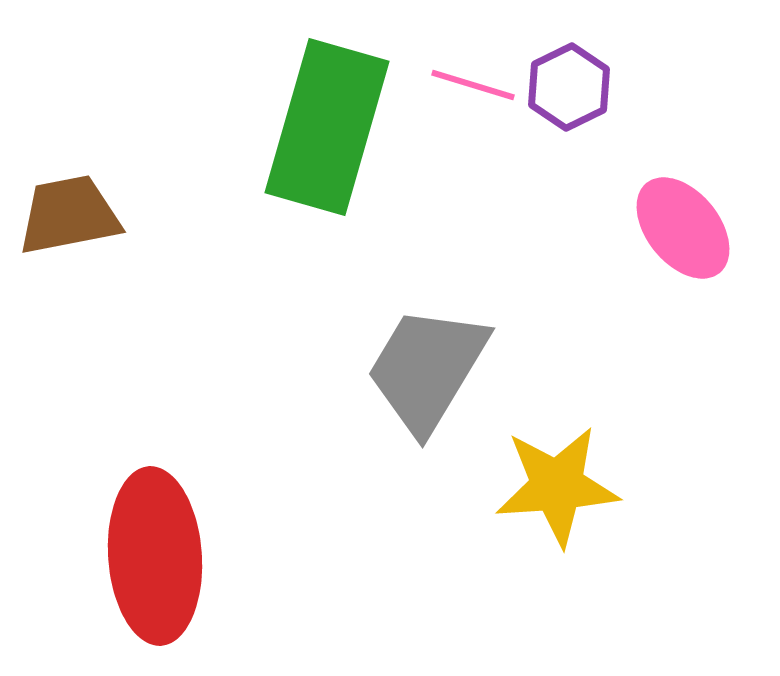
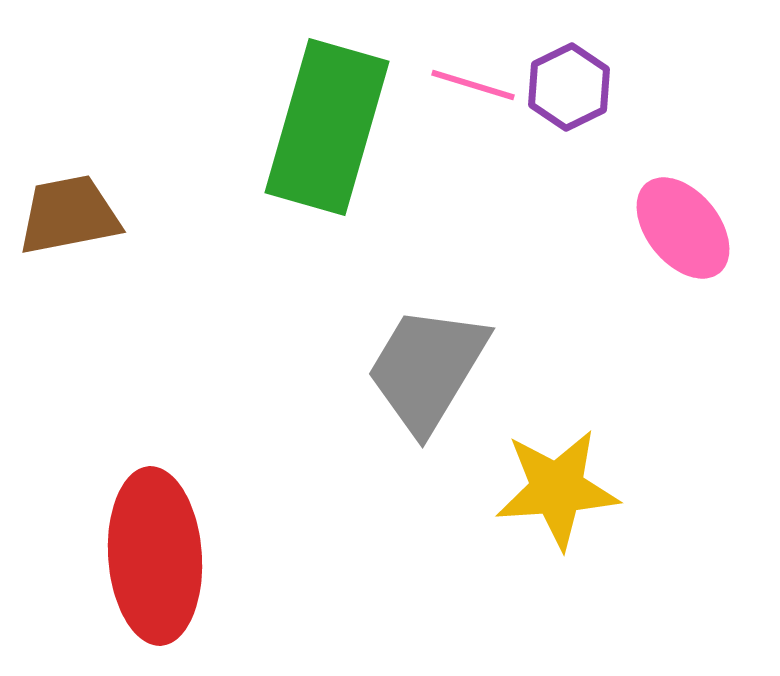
yellow star: moved 3 px down
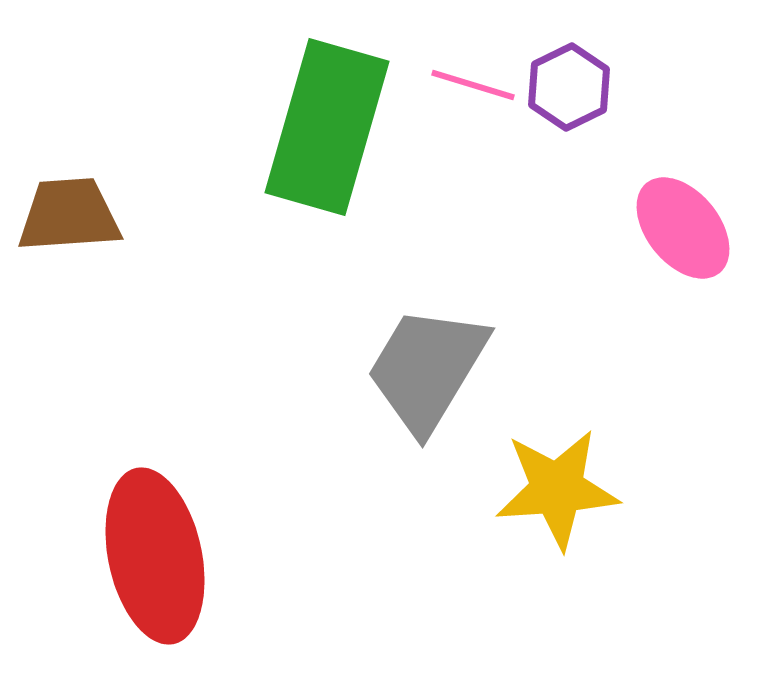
brown trapezoid: rotated 7 degrees clockwise
red ellipse: rotated 8 degrees counterclockwise
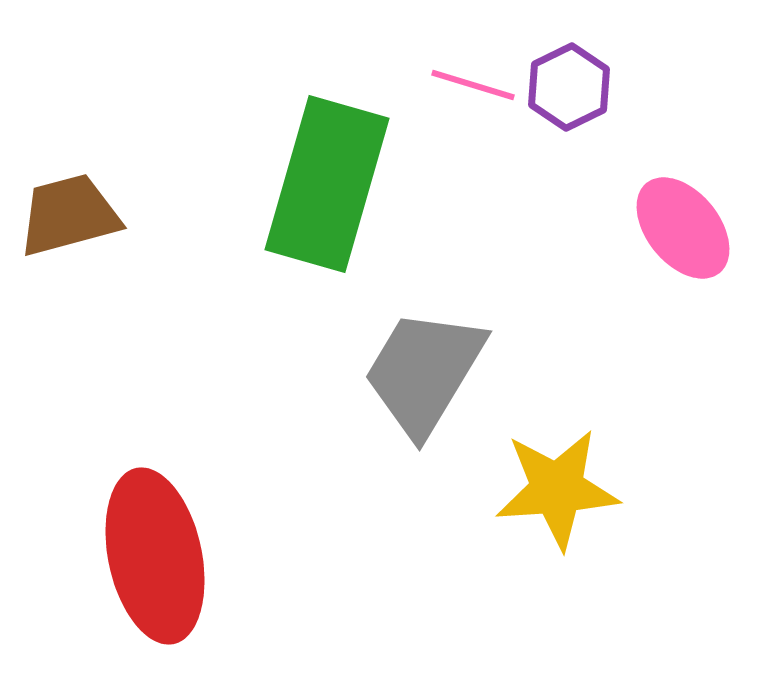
green rectangle: moved 57 px down
brown trapezoid: rotated 11 degrees counterclockwise
gray trapezoid: moved 3 px left, 3 px down
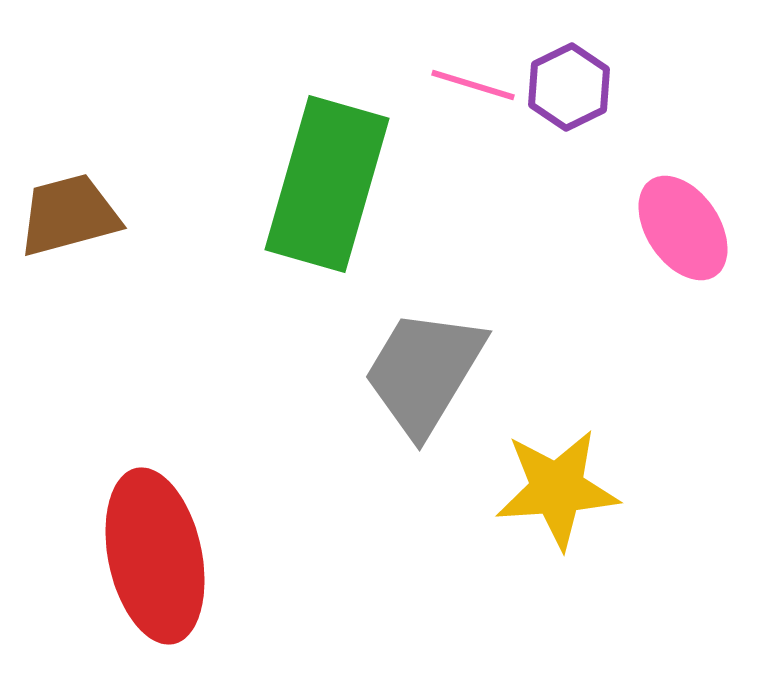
pink ellipse: rotated 5 degrees clockwise
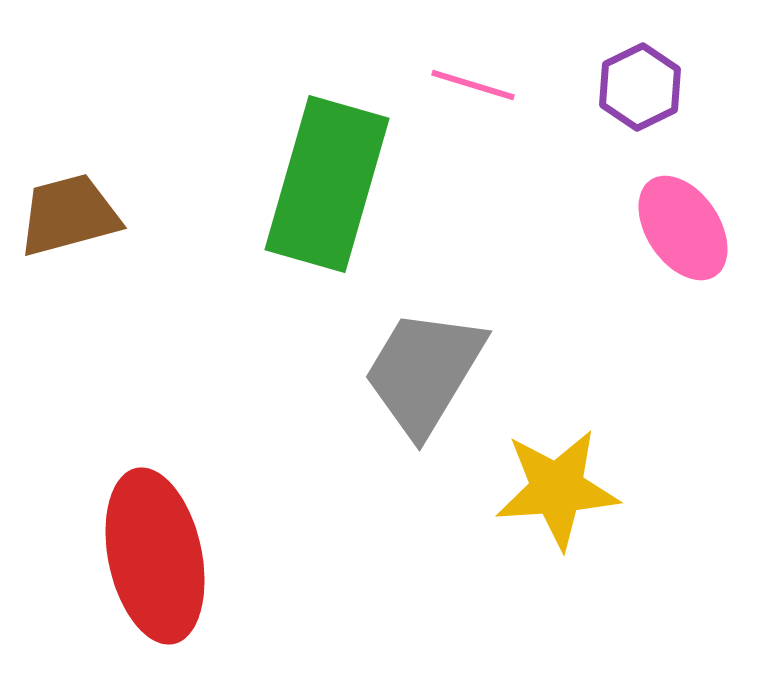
purple hexagon: moved 71 px right
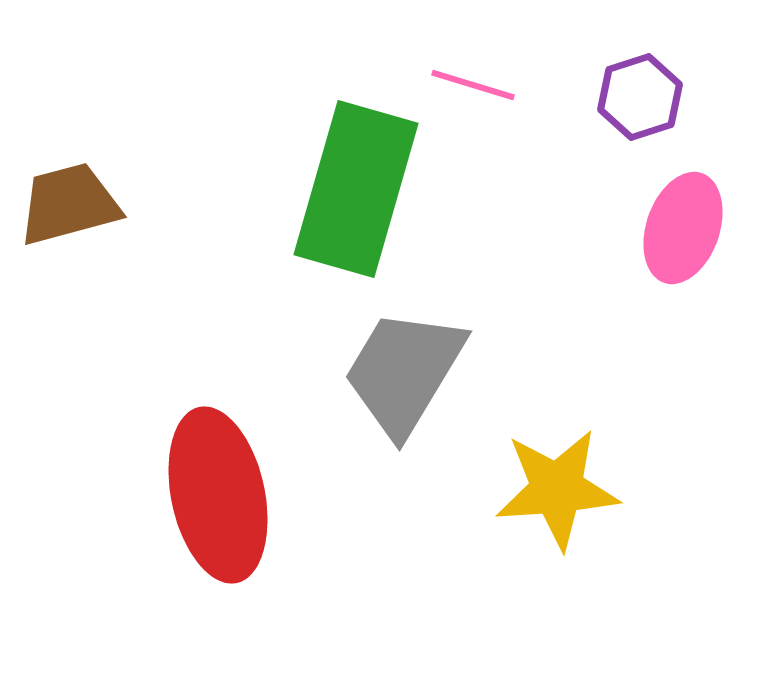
purple hexagon: moved 10 px down; rotated 8 degrees clockwise
green rectangle: moved 29 px right, 5 px down
brown trapezoid: moved 11 px up
pink ellipse: rotated 53 degrees clockwise
gray trapezoid: moved 20 px left
red ellipse: moved 63 px right, 61 px up
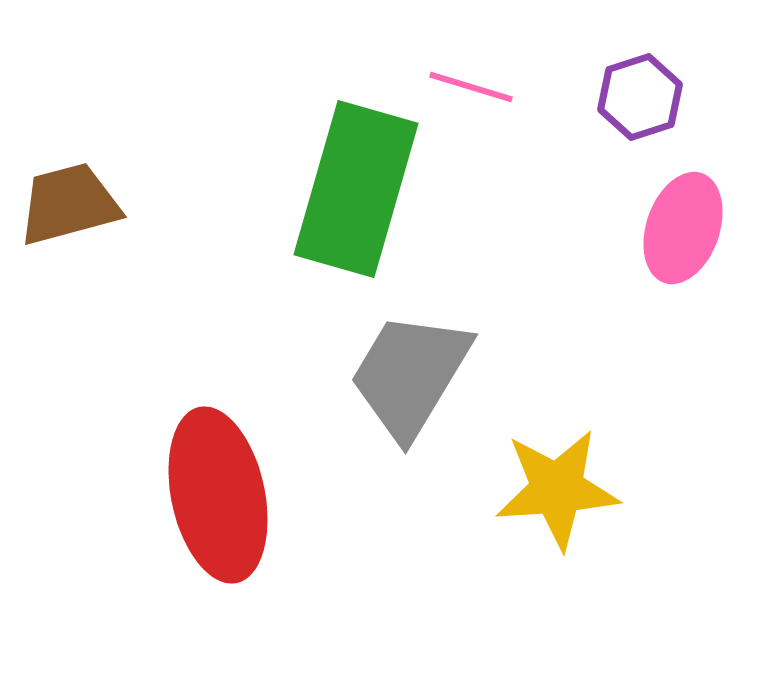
pink line: moved 2 px left, 2 px down
gray trapezoid: moved 6 px right, 3 px down
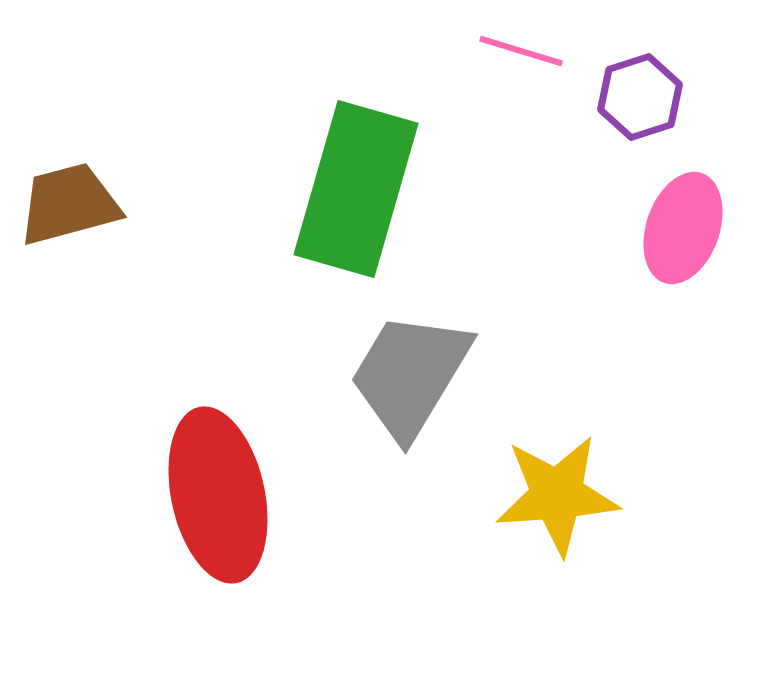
pink line: moved 50 px right, 36 px up
yellow star: moved 6 px down
